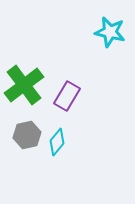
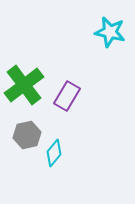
cyan diamond: moved 3 px left, 11 px down
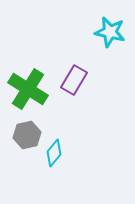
green cross: moved 4 px right, 4 px down; rotated 21 degrees counterclockwise
purple rectangle: moved 7 px right, 16 px up
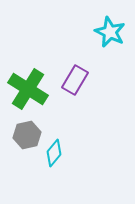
cyan star: rotated 12 degrees clockwise
purple rectangle: moved 1 px right
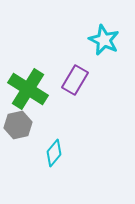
cyan star: moved 6 px left, 8 px down
gray hexagon: moved 9 px left, 10 px up
